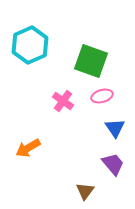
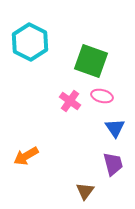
cyan hexagon: moved 3 px up; rotated 9 degrees counterclockwise
pink ellipse: rotated 30 degrees clockwise
pink cross: moved 7 px right
orange arrow: moved 2 px left, 8 px down
purple trapezoid: rotated 25 degrees clockwise
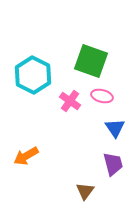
cyan hexagon: moved 3 px right, 33 px down
